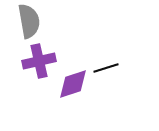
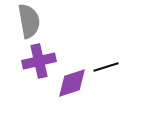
black line: moved 1 px up
purple diamond: moved 1 px left, 1 px up
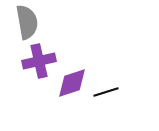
gray semicircle: moved 2 px left, 1 px down
black line: moved 25 px down
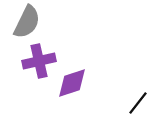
gray semicircle: rotated 36 degrees clockwise
black line: moved 32 px right, 11 px down; rotated 35 degrees counterclockwise
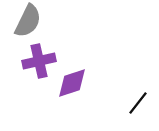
gray semicircle: moved 1 px right, 1 px up
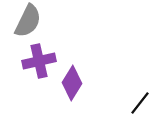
purple diamond: rotated 40 degrees counterclockwise
black line: moved 2 px right
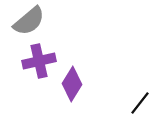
gray semicircle: moved 1 px right; rotated 24 degrees clockwise
purple diamond: moved 1 px down
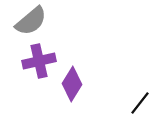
gray semicircle: moved 2 px right
